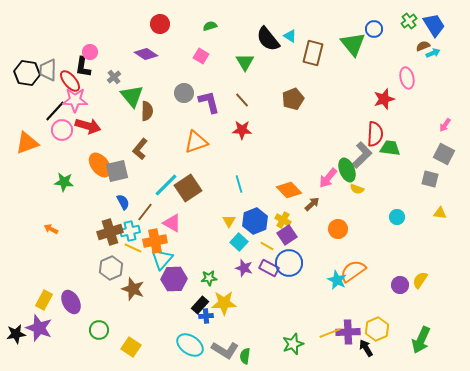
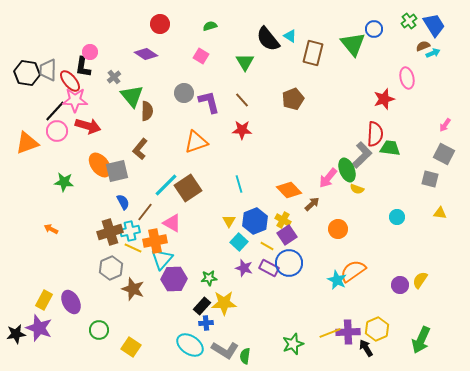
pink circle at (62, 130): moved 5 px left, 1 px down
black rectangle at (200, 305): moved 2 px right, 1 px down
blue cross at (206, 316): moved 7 px down
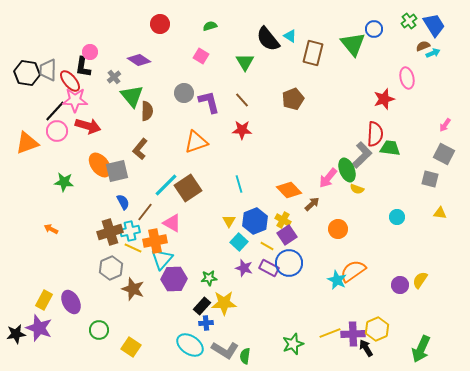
purple diamond at (146, 54): moved 7 px left, 6 px down
purple cross at (348, 332): moved 5 px right, 2 px down
green arrow at (421, 340): moved 9 px down
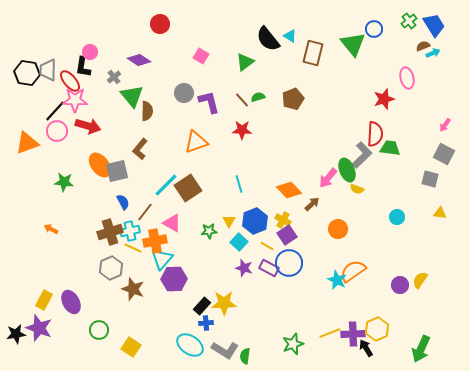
green semicircle at (210, 26): moved 48 px right, 71 px down
green triangle at (245, 62): rotated 24 degrees clockwise
green star at (209, 278): moved 47 px up
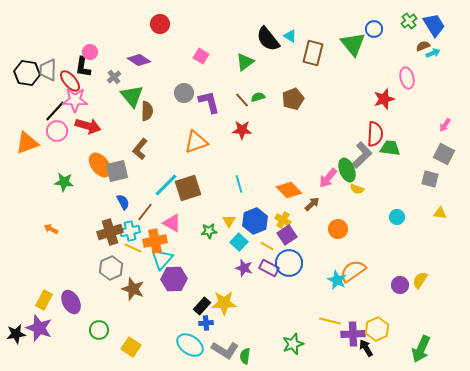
brown square at (188, 188): rotated 16 degrees clockwise
yellow line at (330, 333): moved 12 px up; rotated 35 degrees clockwise
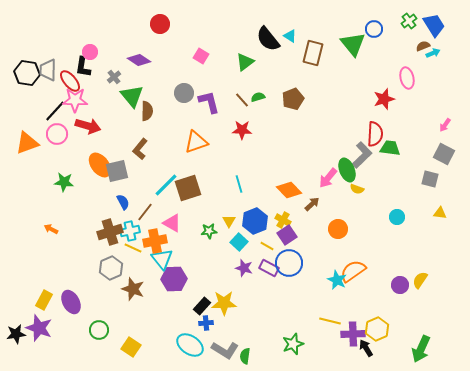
pink circle at (57, 131): moved 3 px down
cyan triangle at (162, 259): rotated 20 degrees counterclockwise
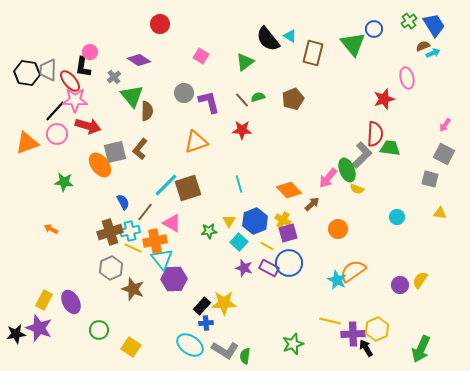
gray square at (117, 171): moved 2 px left, 19 px up
purple square at (287, 235): moved 1 px right, 2 px up; rotated 18 degrees clockwise
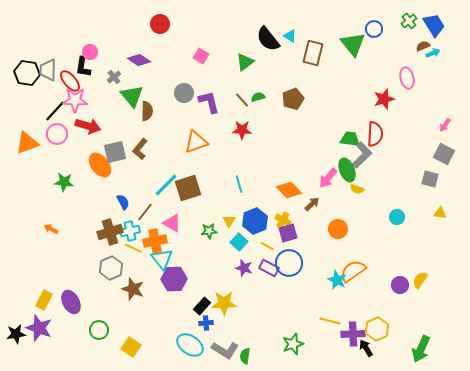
green trapezoid at (390, 148): moved 40 px left, 9 px up
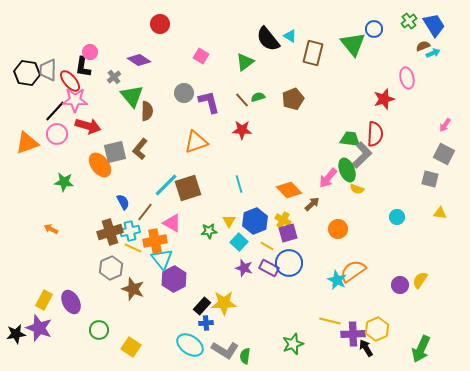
purple hexagon at (174, 279): rotated 25 degrees counterclockwise
